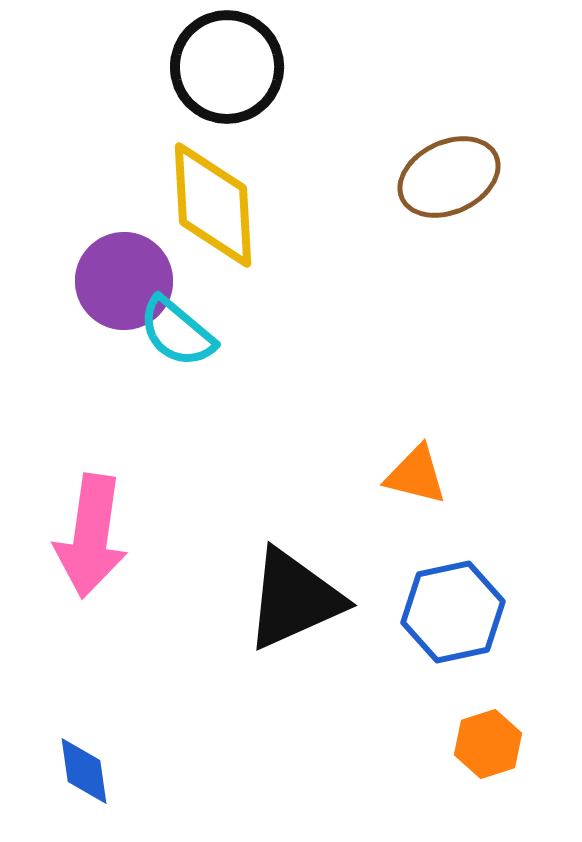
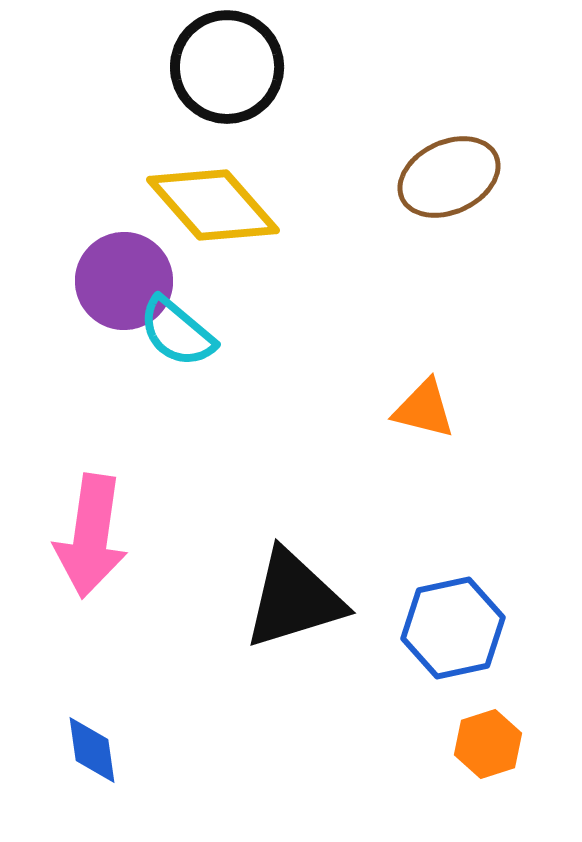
yellow diamond: rotated 38 degrees counterclockwise
orange triangle: moved 8 px right, 66 px up
black triangle: rotated 7 degrees clockwise
blue hexagon: moved 16 px down
blue diamond: moved 8 px right, 21 px up
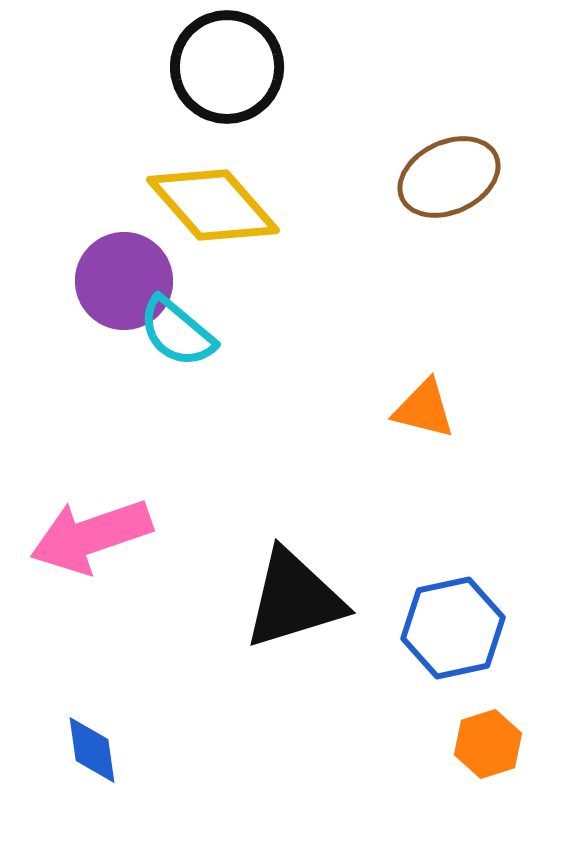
pink arrow: rotated 63 degrees clockwise
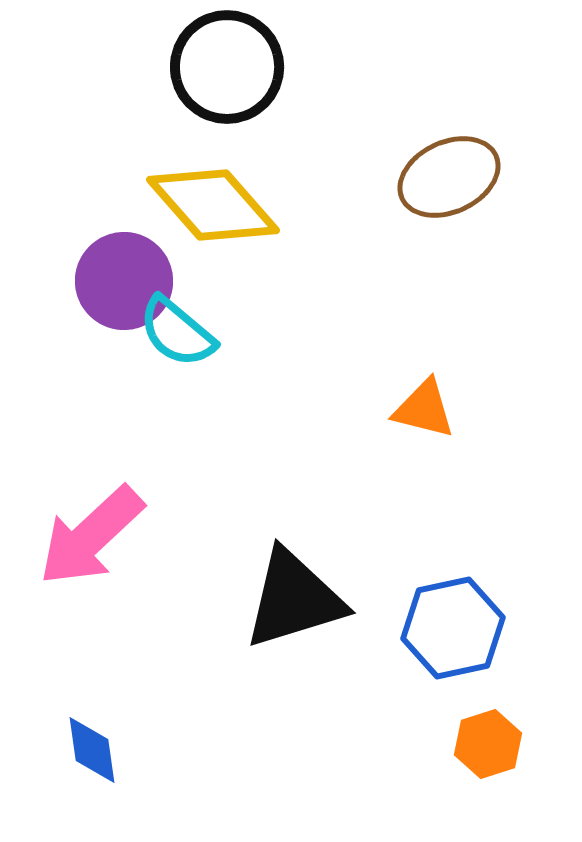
pink arrow: rotated 24 degrees counterclockwise
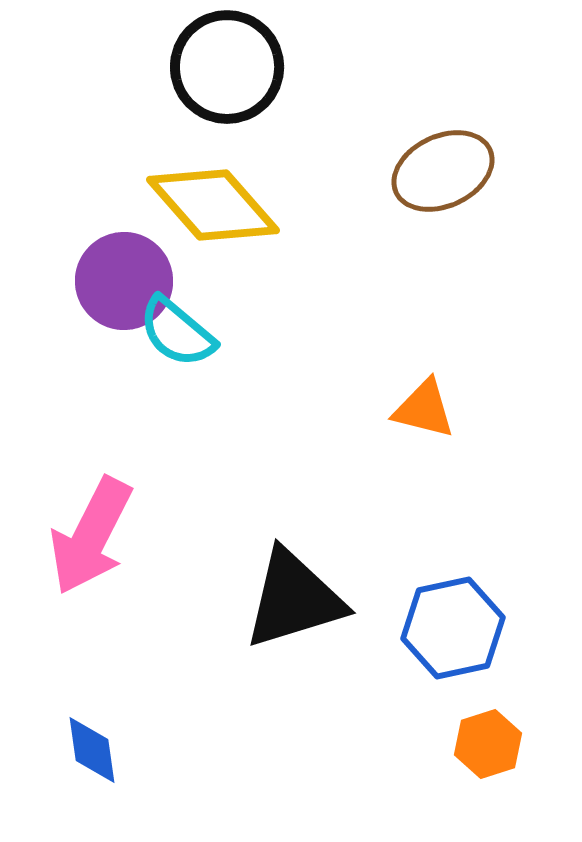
brown ellipse: moved 6 px left, 6 px up
pink arrow: rotated 20 degrees counterclockwise
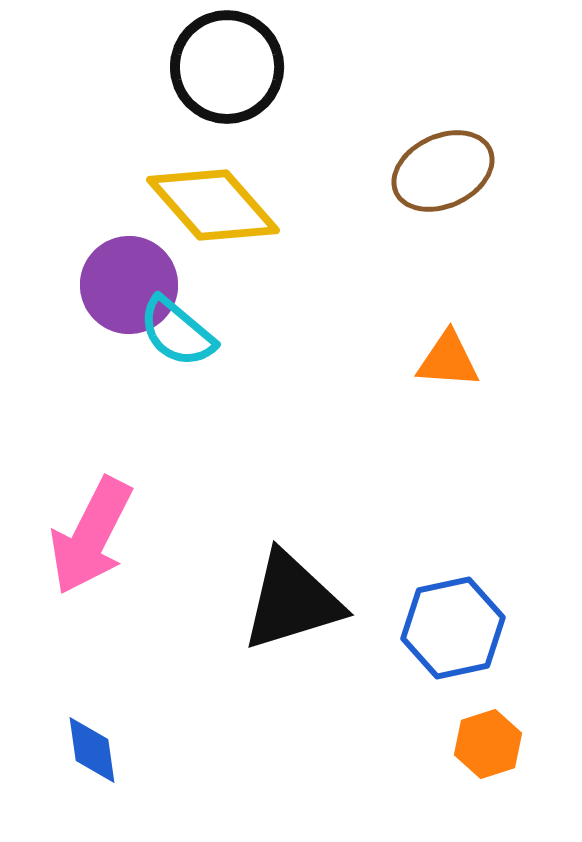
purple circle: moved 5 px right, 4 px down
orange triangle: moved 24 px right, 49 px up; rotated 10 degrees counterclockwise
black triangle: moved 2 px left, 2 px down
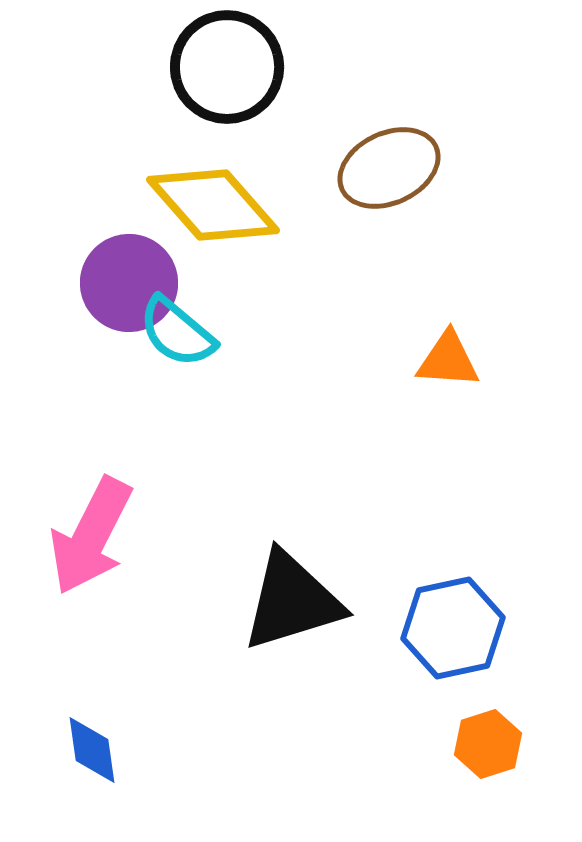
brown ellipse: moved 54 px left, 3 px up
purple circle: moved 2 px up
